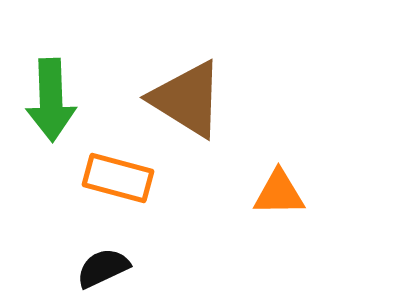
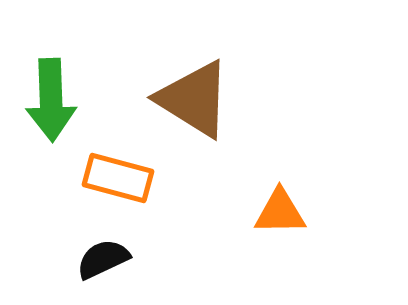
brown triangle: moved 7 px right
orange triangle: moved 1 px right, 19 px down
black semicircle: moved 9 px up
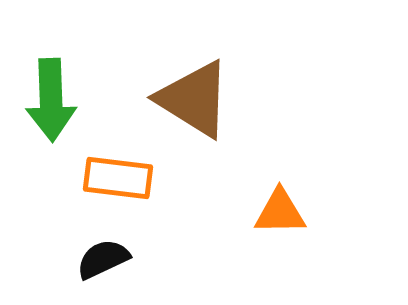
orange rectangle: rotated 8 degrees counterclockwise
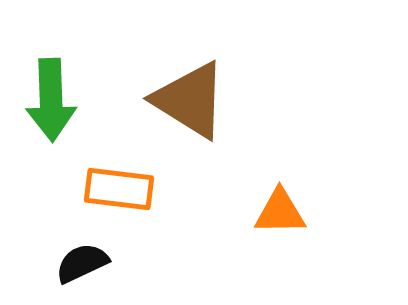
brown triangle: moved 4 px left, 1 px down
orange rectangle: moved 1 px right, 11 px down
black semicircle: moved 21 px left, 4 px down
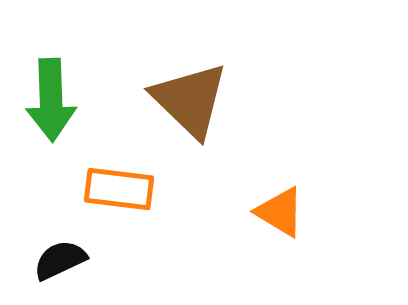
brown triangle: rotated 12 degrees clockwise
orange triangle: rotated 32 degrees clockwise
black semicircle: moved 22 px left, 3 px up
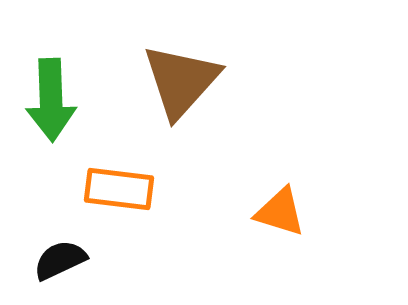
brown triangle: moved 9 px left, 19 px up; rotated 28 degrees clockwise
orange triangle: rotated 14 degrees counterclockwise
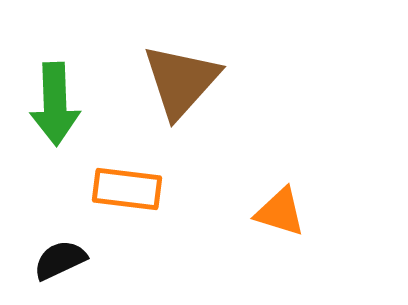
green arrow: moved 4 px right, 4 px down
orange rectangle: moved 8 px right
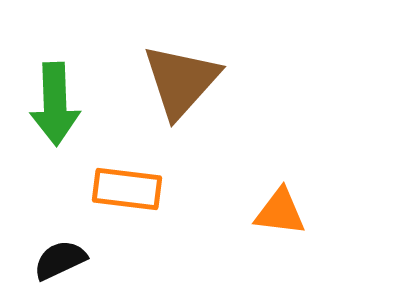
orange triangle: rotated 10 degrees counterclockwise
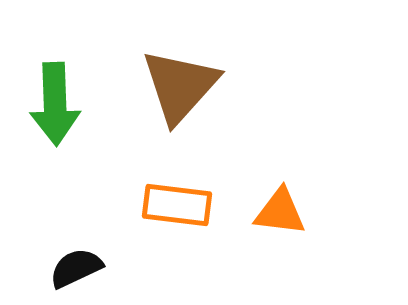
brown triangle: moved 1 px left, 5 px down
orange rectangle: moved 50 px right, 16 px down
black semicircle: moved 16 px right, 8 px down
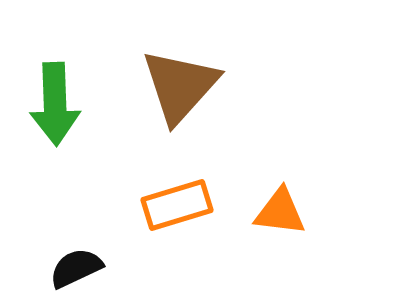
orange rectangle: rotated 24 degrees counterclockwise
